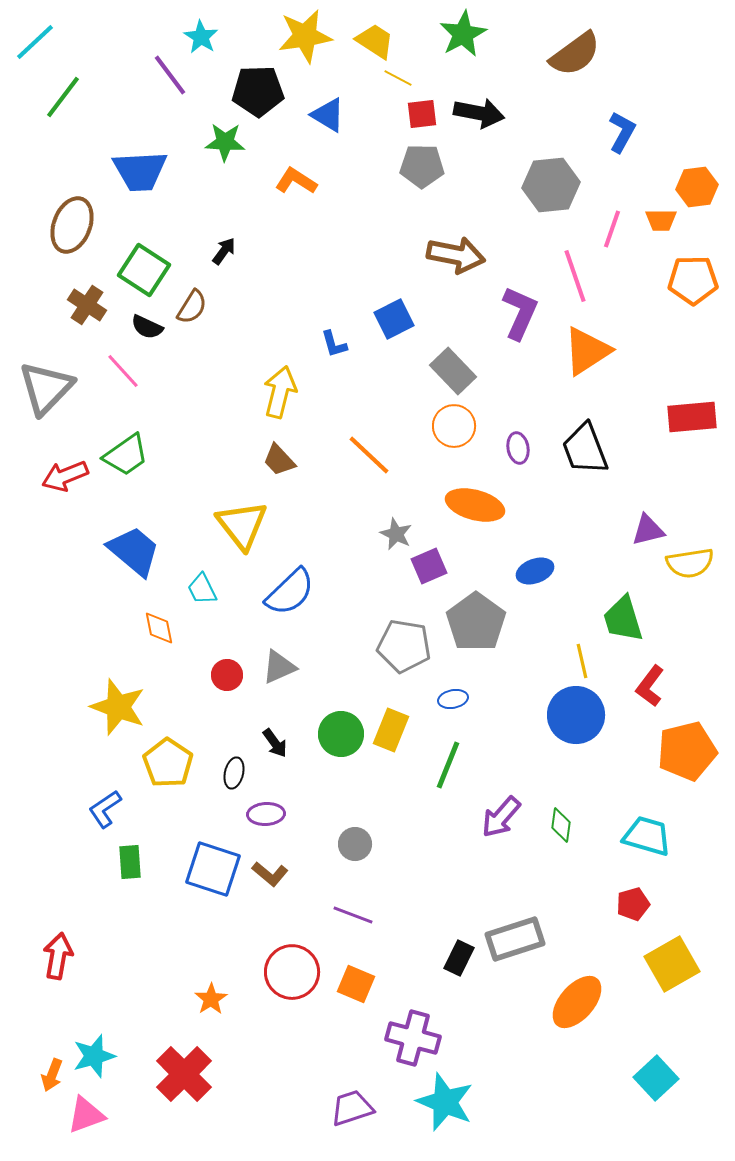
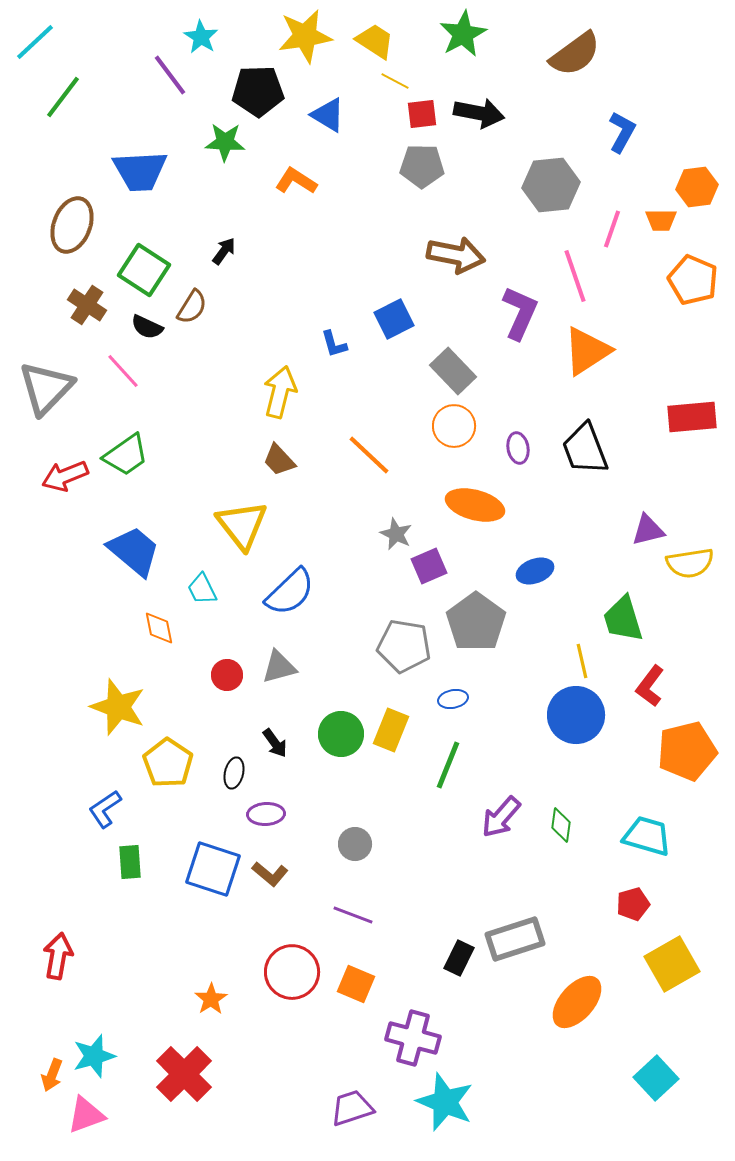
yellow line at (398, 78): moved 3 px left, 3 px down
orange pentagon at (693, 280): rotated 24 degrees clockwise
gray triangle at (279, 667): rotated 9 degrees clockwise
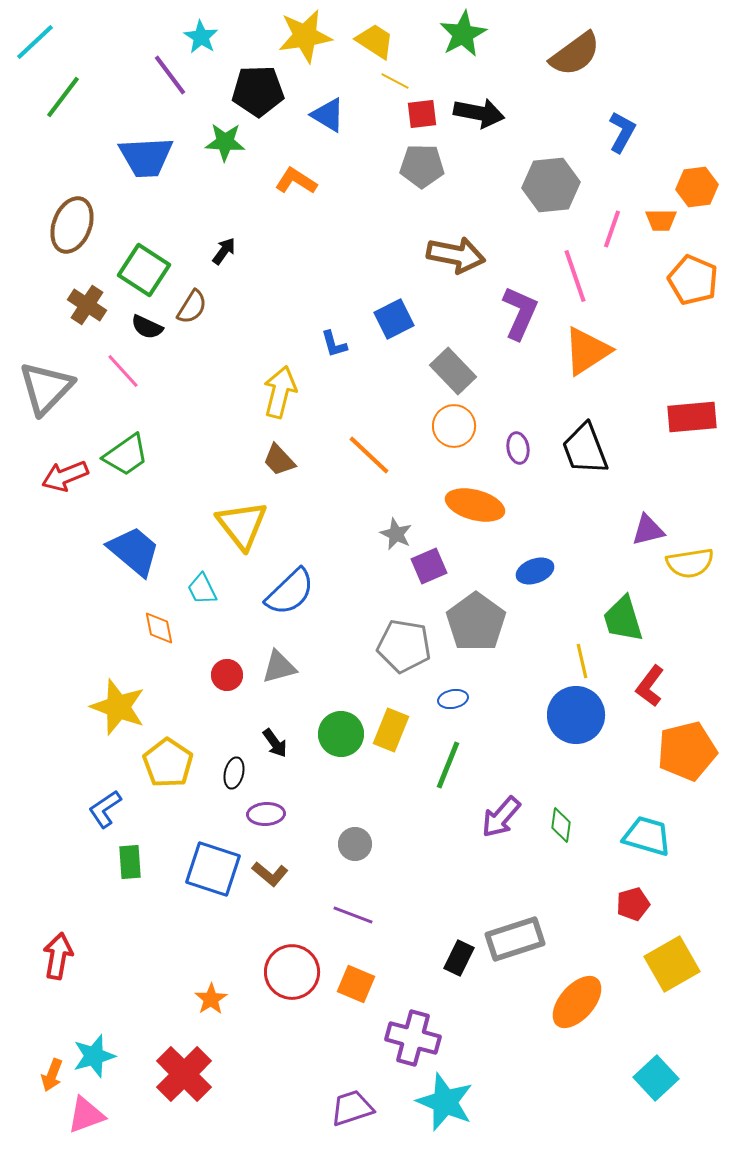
blue trapezoid at (140, 171): moved 6 px right, 14 px up
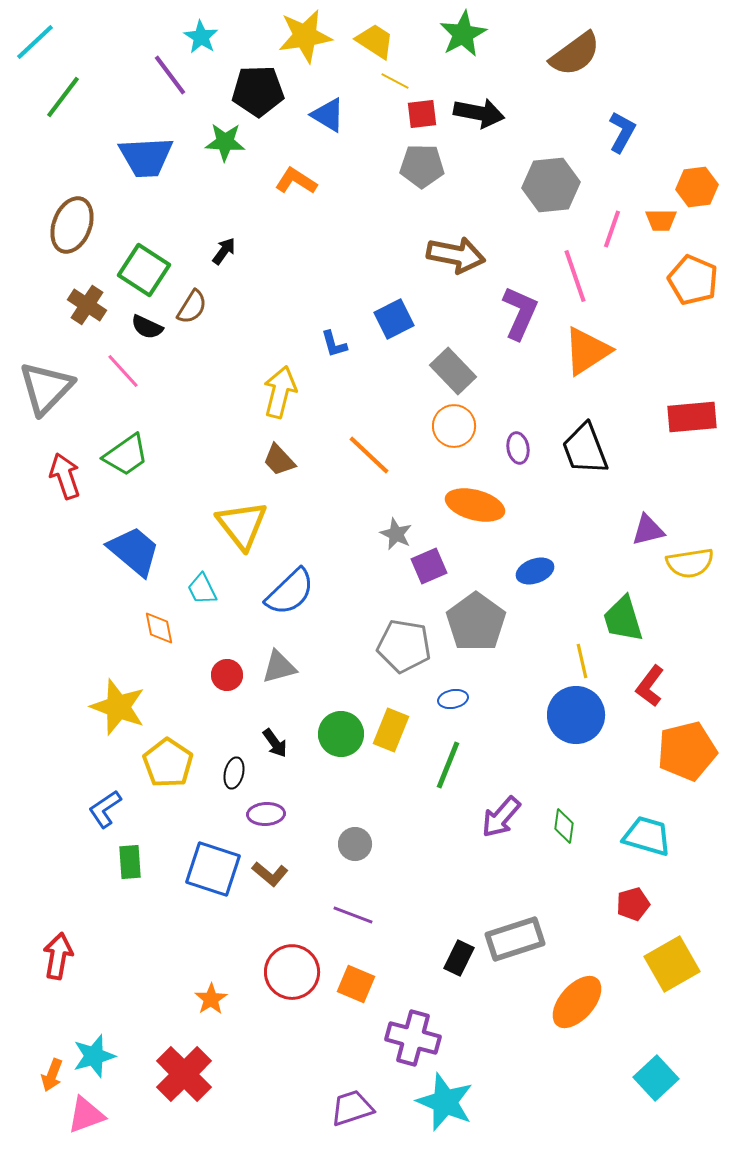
red arrow at (65, 476): rotated 93 degrees clockwise
green diamond at (561, 825): moved 3 px right, 1 px down
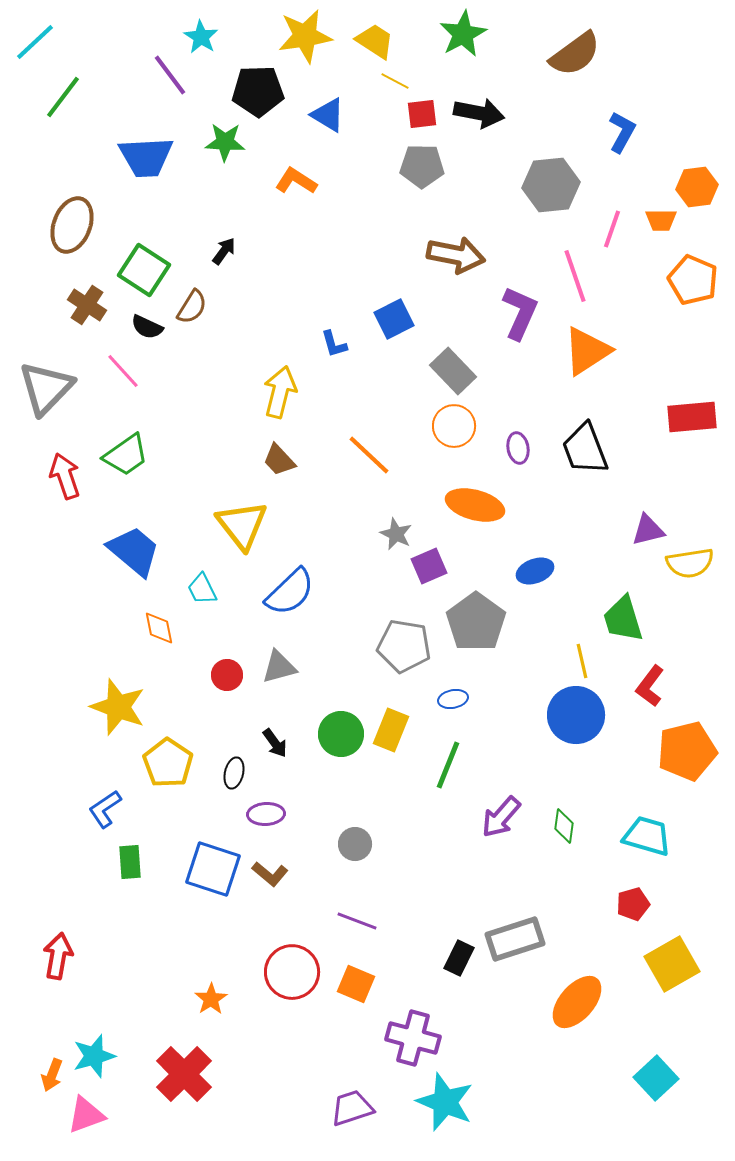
purple line at (353, 915): moved 4 px right, 6 px down
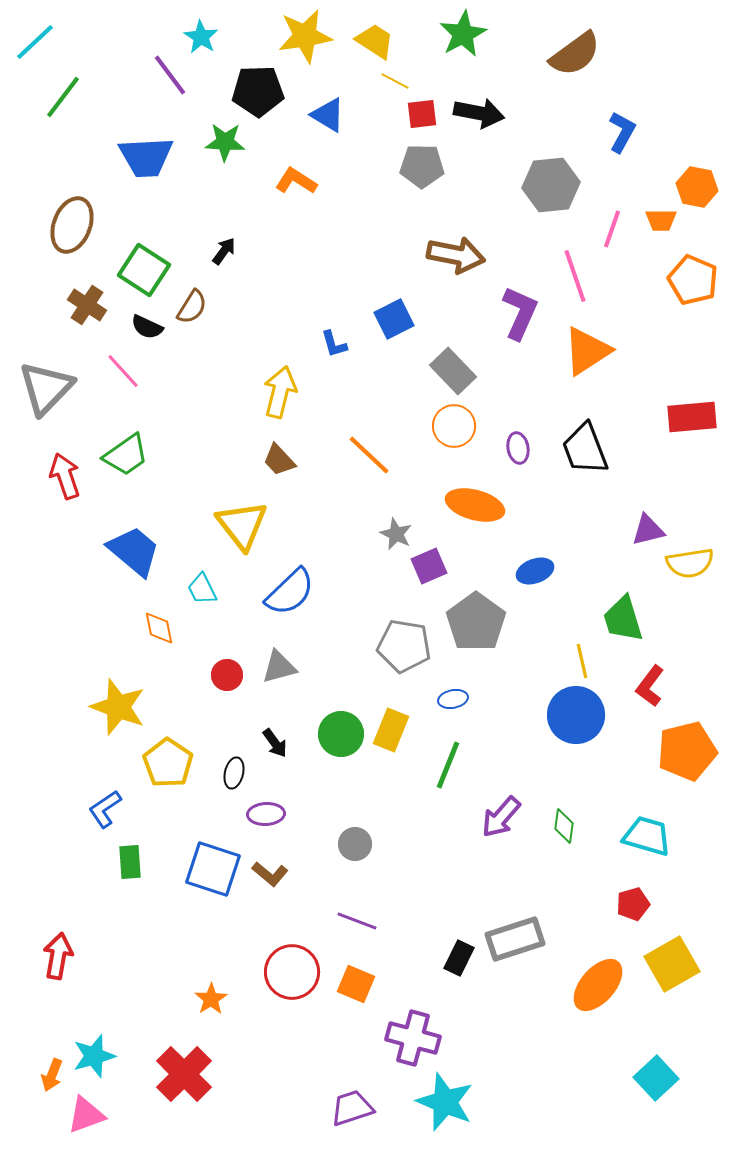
orange hexagon at (697, 187): rotated 18 degrees clockwise
orange ellipse at (577, 1002): moved 21 px right, 17 px up
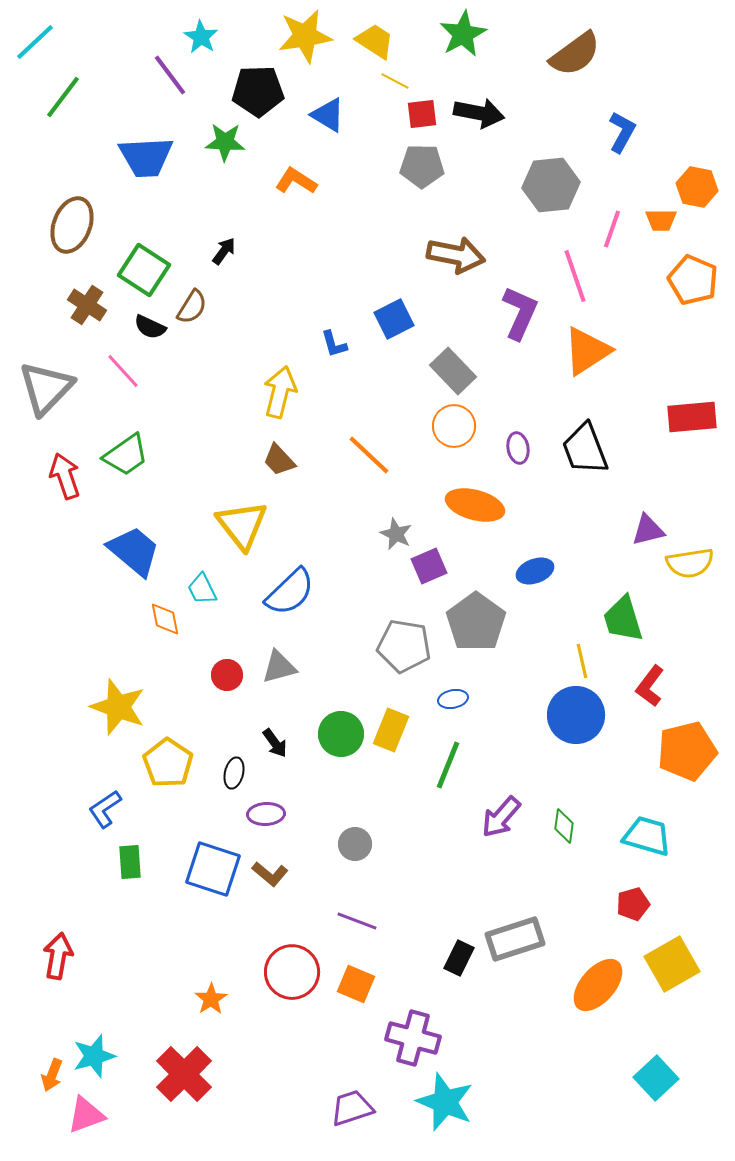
black semicircle at (147, 327): moved 3 px right
orange diamond at (159, 628): moved 6 px right, 9 px up
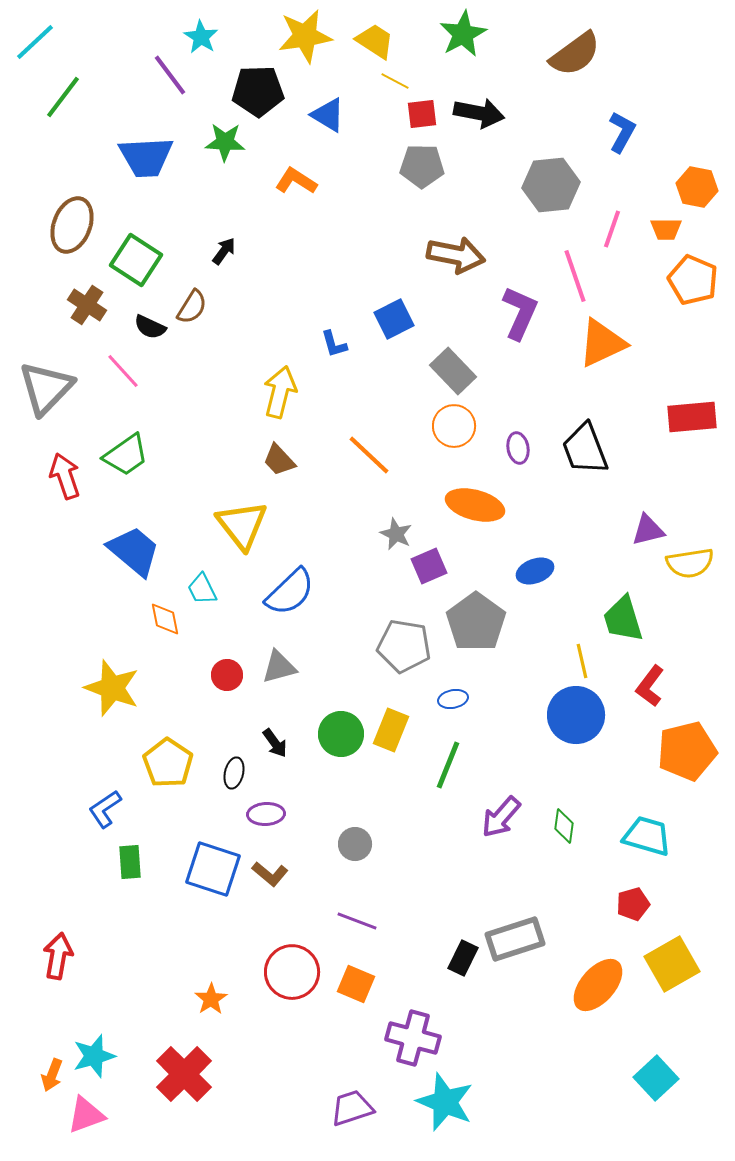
orange trapezoid at (661, 220): moved 5 px right, 9 px down
green square at (144, 270): moved 8 px left, 10 px up
orange triangle at (587, 351): moved 15 px right, 8 px up; rotated 8 degrees clockwise
yellow star at (118, 707): moved 6 px left, 19 px up
black rectangle at (459, 958): moved 4 px right
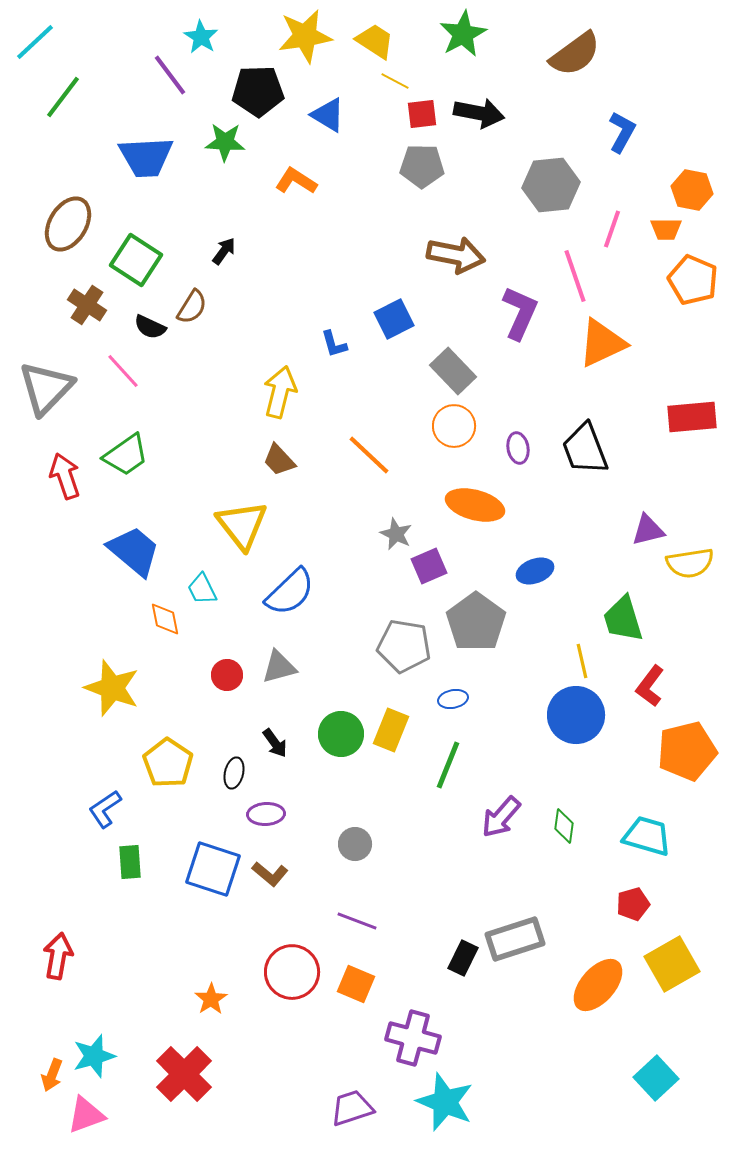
orange hexagon at (697, 187): moved 5 px left, 3 px down
brown ellipse at (72, 225): moved 4 px left, 1 px up; rotated 10 degrees clockwise
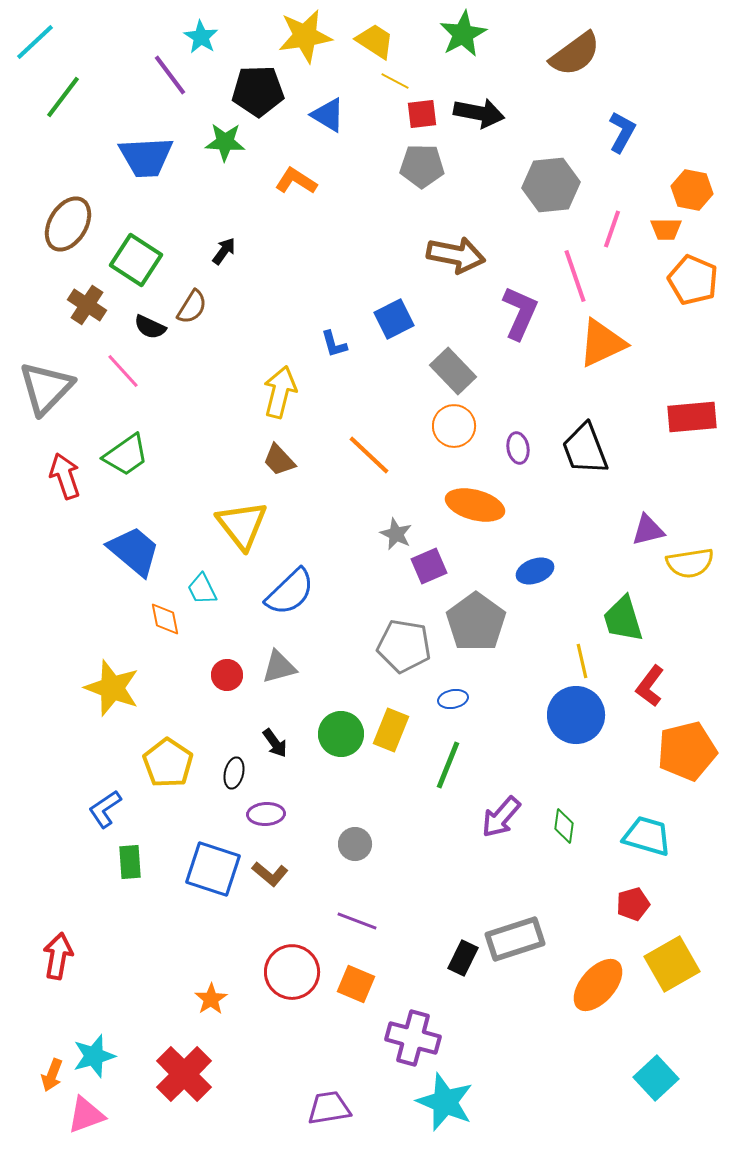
purple trapezoid at (352, 1108): moved 23 px left; rotated 9 degrees clockwise
